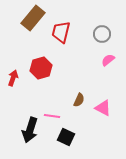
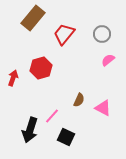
red trapezoid: moved 3 px right, 2 px down; rotated 25 degrees clockwise
pink line: rotated 56 degrees counterclockwise
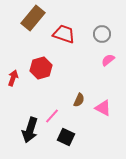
red trapezoid: rotated 70 degrees clockwise
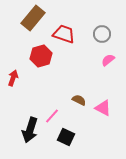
red hexagon: moved 12 px up
brown semicircle: rotated 88 degrees counterclockwise
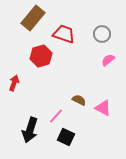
red arrow: moved 1 px right, 5 px down
pink line: moved 4 px right
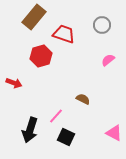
brown rectangle: moved 1 px right, 1 px up
gray circle: moved 9 px up
red arrow: rotated 91 degrees clockwise
brown semicircle: moved 4 px right, 1 px up
pink triangle: moved 11 px right, 25 px down
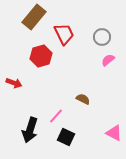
gray circle: moved 12 px down
red trapezoid: rotated 45 degrees clockwise
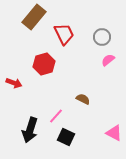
red hexagon: moved 3 px right, 8 px down
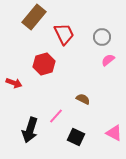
black square: moved 10 px right
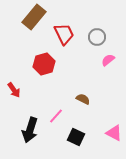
gray circle: moved 5 px left
red arrow: moved 7 px down; rotated 35 degrees clockwise
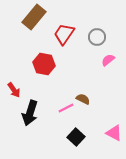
red trapezoid: rotated 120 degrees counterclockwise
red hexagon: rotated 25 degrees clockwise
pink line: moved 10 px right, 8 px up; rotated 21 degrees clockwise
black arrow: moved 17 px up
black square: rotated 18 degrees clockwise
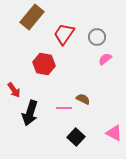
brown rectangle: moved 2 px left
pink semicircle: moved 3 px left, 1 px up
pink line: moved 2 px left; rotated 28 degrees clockwise
